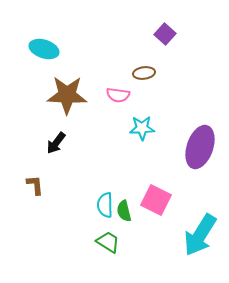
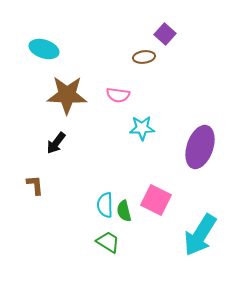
brown ellipse: moved 16 px up
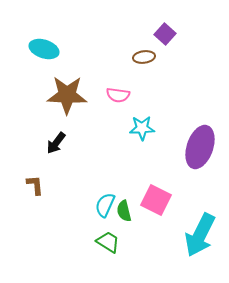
cyan semicircle: rotated 25 degrees clockwise
cyan arrow: rotated 6 degrees counterclockwise
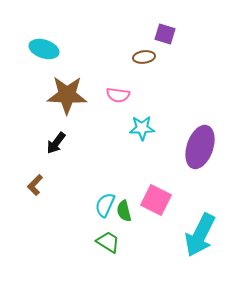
purple square: rotated 25 degrees counterclockwise
brown L-shape: rotated 130 degrees counterclockwise
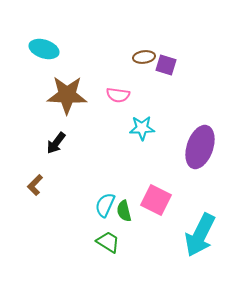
purple square: moved 1 px right, 31 px down
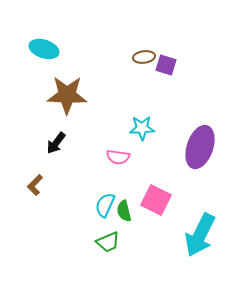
pink semicircle: moved 62 px down
green trapezoid: rotated 125 degrees clockwise
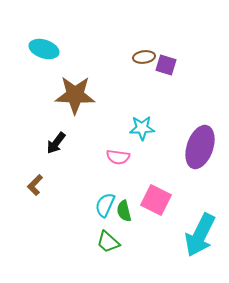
brown star: moved 8 px right
green trapezoid: rotated 65 degrees clockwise
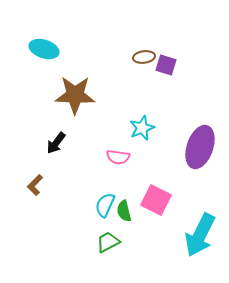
cyan star: rotated 20 degrees counterclockwise
green trapezoid: rotated 110 degrees clockwise
